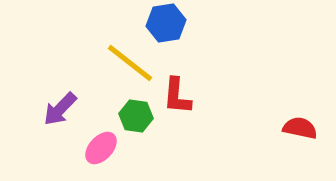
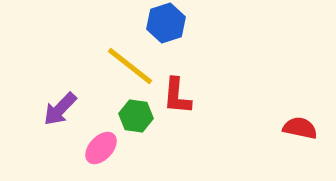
blue hexagon: rotated 9 degrees counterclockwise
yellow line: moved 3 px down
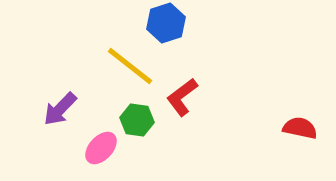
red L-shape: moved 5 px right, 1 px down; rotated 48 degrees clockwise
green hexagon: moved 1 px right, 4 px down
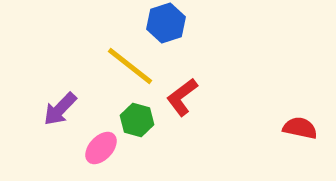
green hexagon: rotated 8 degrees clockwise
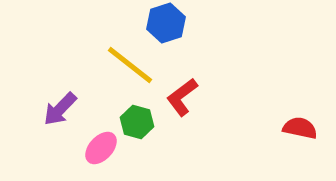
yellow line: moved 1 px up
green hexagon: moved 2 px down
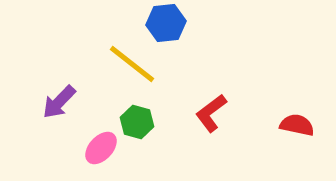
blue hexagon: rotated 12 degrees clockwise
yellow line: moved 2 px right, 1 px up
red L-shape: moved 29 px right, 16 px down
purple arrow: moved 1 px left, 7 px up
red semicircle: moved 3 px left, 3 px up
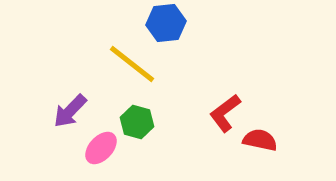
purple arrow: moved 11 px right, 9 px down
red L-shape: moved 14 px right
red semicircle: moved 37 px left, 15 px down
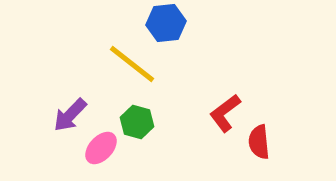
purple arrow: moved 4 px down
red semicircle: moved 1 px left, 2 px down; rotated 108 degrees counterclockwise
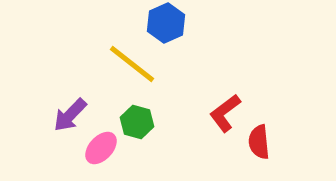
blue hexagon: rotated 18 degrees counterclockwise
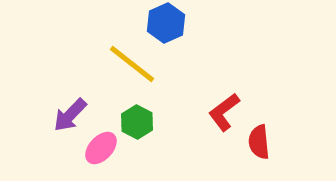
red L-shape: moved 1 px left, 1 px up
green hexagon: rotated 12 degrees clockwise
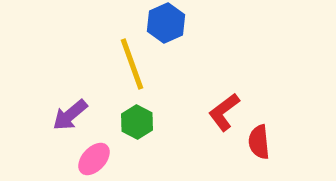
yellow line: rotated 32 degrees clockwise
purple arrow: rotated 6 degrees clockwise
pink ellipse: moved 7 px left, 11 px down
